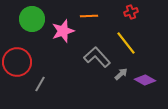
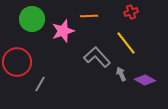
gray arrow: rotated 72 degrees counterclockwise
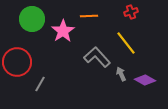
pink star: rotated 15 degrees counterclockwise
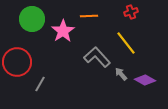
gray arrow: rotated 16 degrees counterclockwise
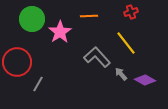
pink star: moved 3 px left, 1 px down
gray line: moved 2 px left
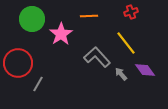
pink star: moved 1 px right, 2 px down
red circle: moved 1 px right, 1 px down
purple diamond: moved 10 px up; rotated 25 degrees clockwise
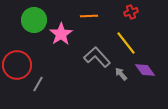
green circle: moved 2 px right, 1 px down
red circle: moved 1 px left, 2 px down
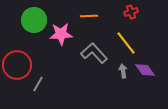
pink star: rotated 30 degrees clockwise
gray L-shape: moved 3 px left, 4 px up
gray arrow: moved 2 px right, 3 px up; rotated 32 degrees clockwise
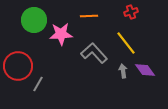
red circle: moved 1 px right, 1 px down
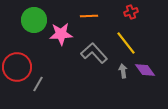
red circle: moved 1 px left, 1 px down
